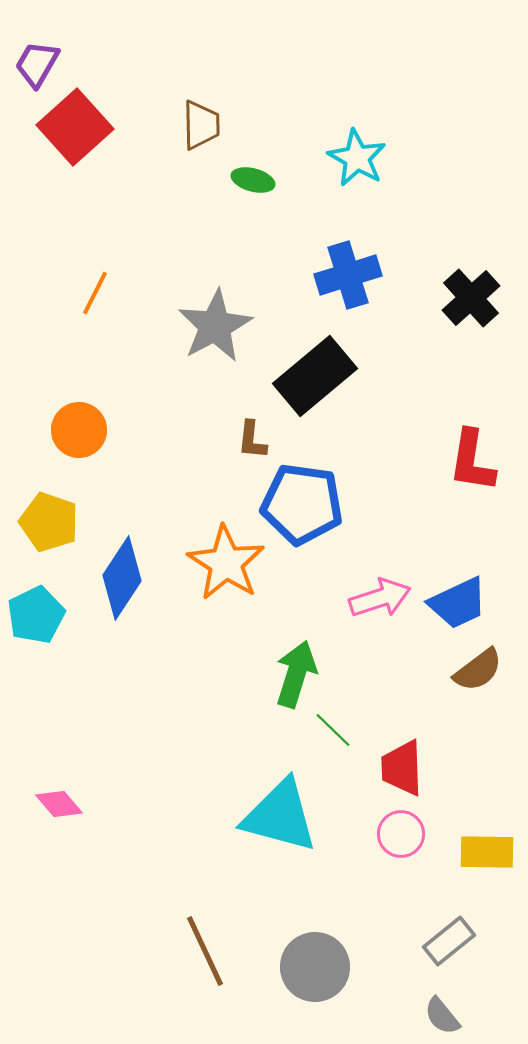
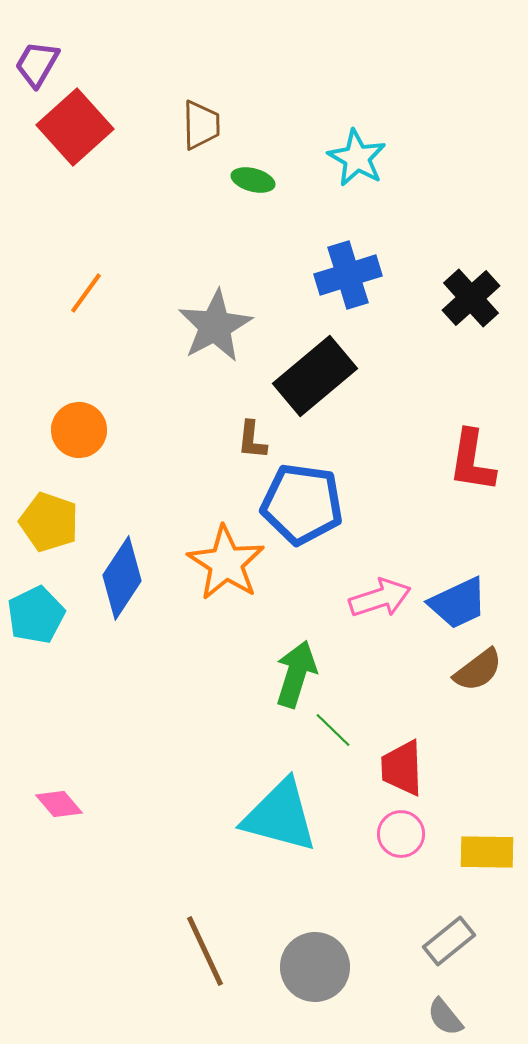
orange line: moved 9 px left; rotated 9 degrees clockwise
gray semicircle: moved 3 px right, 1 px down
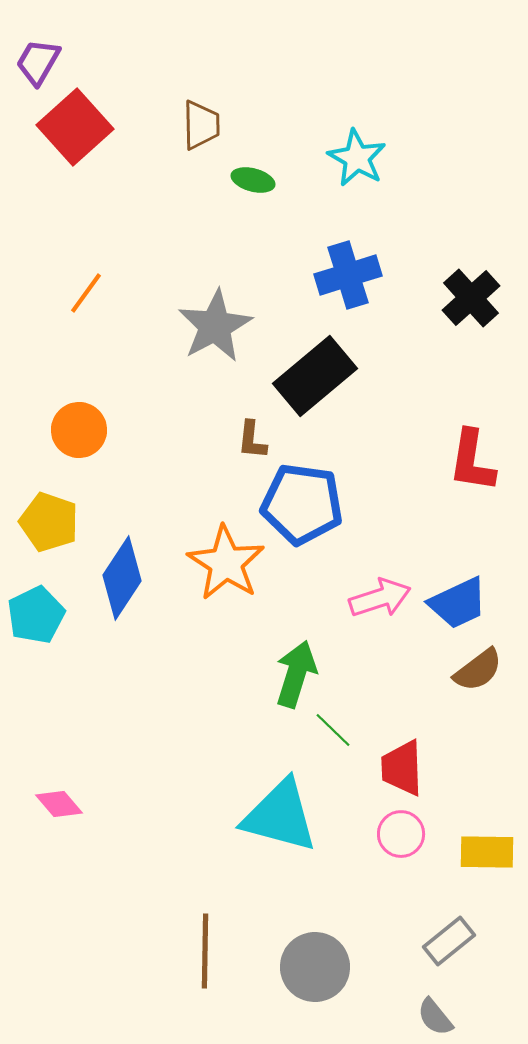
purple trapezoid: moved 1 px right, 2 px up
brown line: rotated 26 degrees clockwise
gray semicircle: moved 10 px left
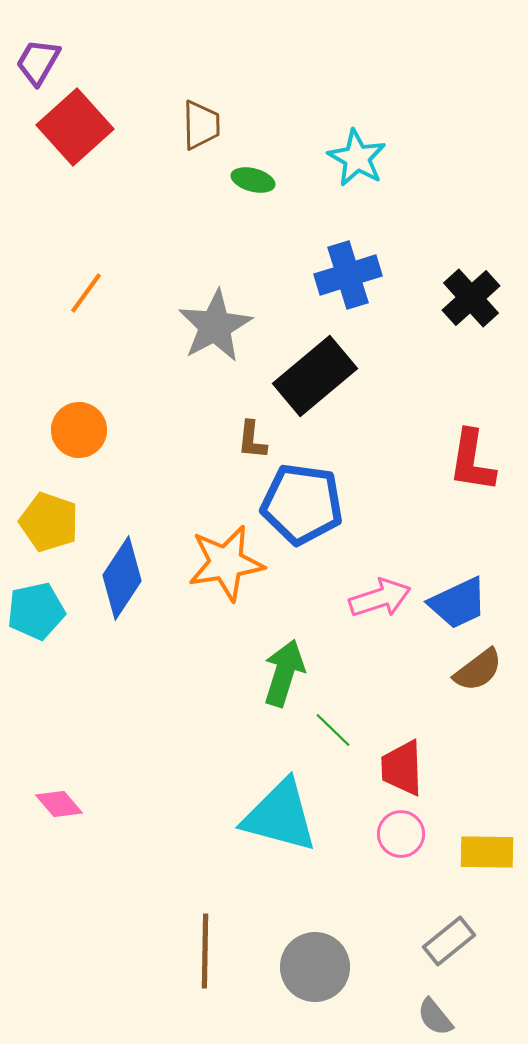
orange star: rotated 30 degrees clockwise
cyan pentagon: moved 4 px up; rotated 14 degrees clockwise
green arrow: moved 12 px left, 1 px up
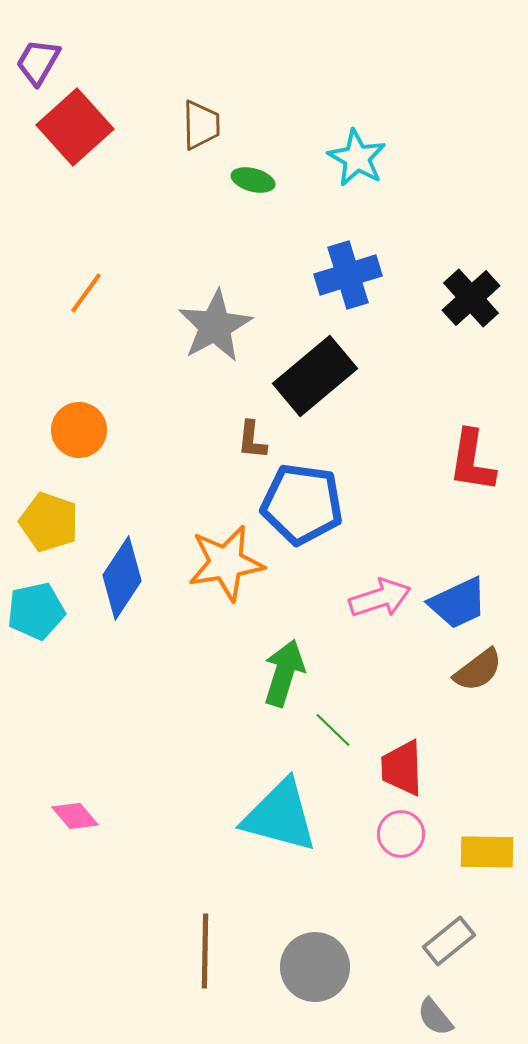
pink diamond: moved 16 px right, 12 px down
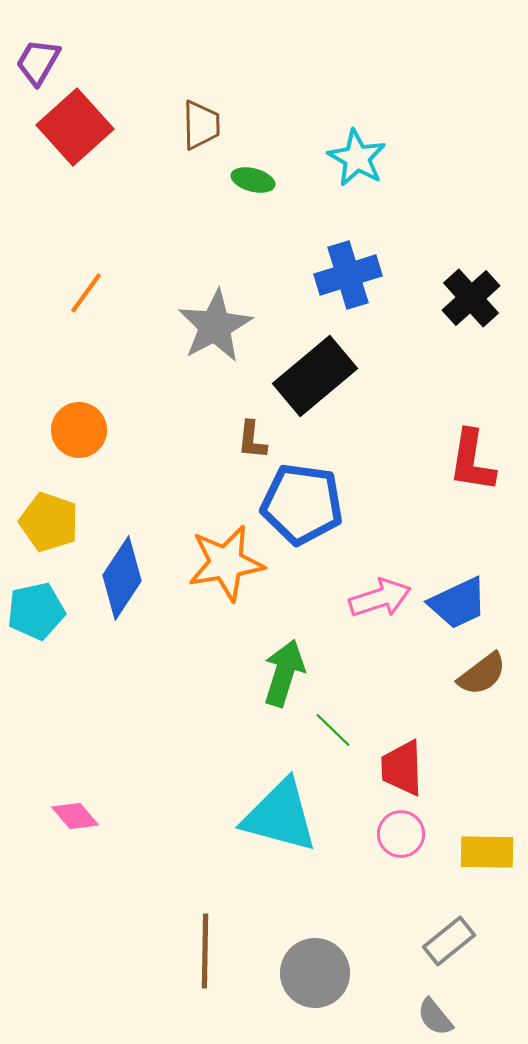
brown semicircle: moved 4 px right, 4 px down
gray circle: moved 6 px down
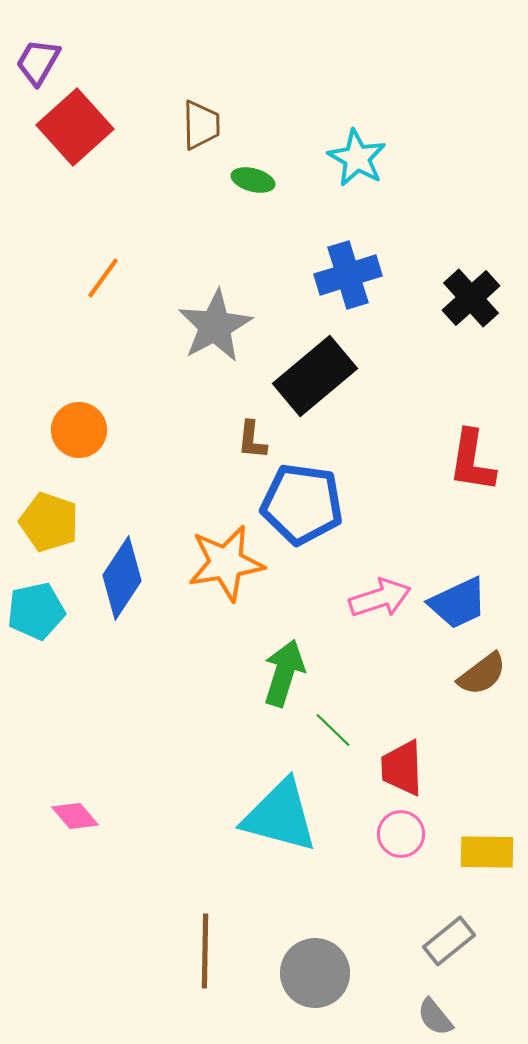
orange line: moved 17 px right, 15 px up
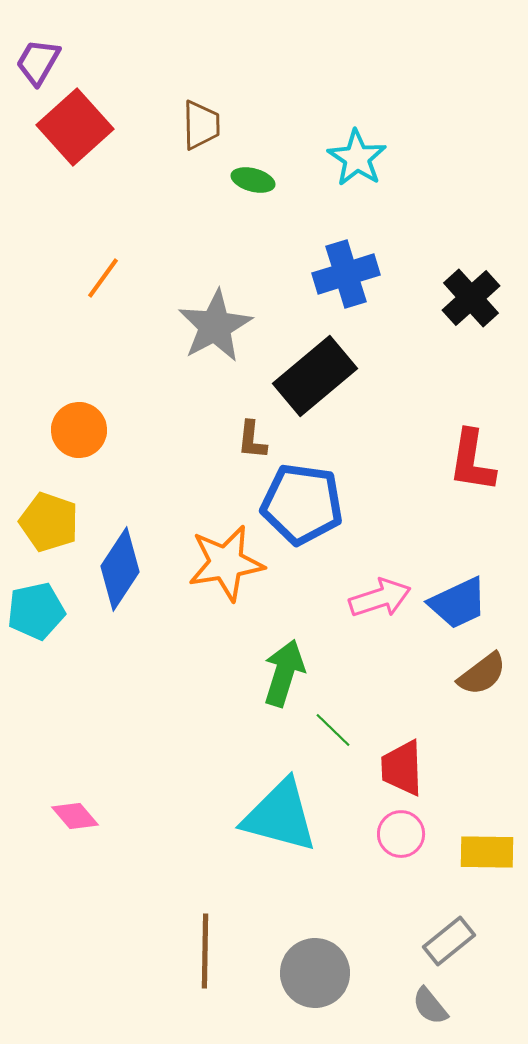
cyan star: rotated 4 degrees clockwise
blue cross: moved 2 px left, 1 px up
blue diamond: moved 2 px left, 9 px up
gray semicircle: moved 5 px left, 11 px up
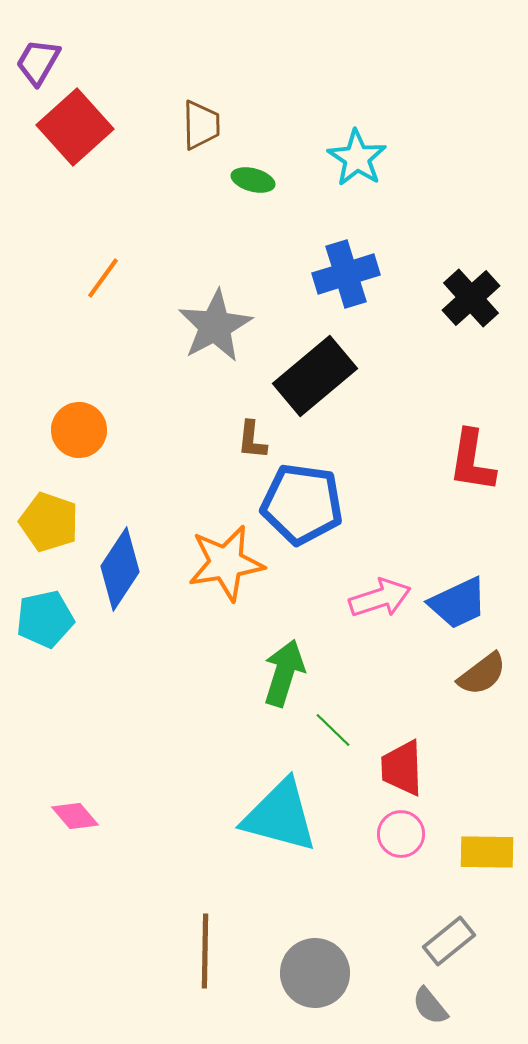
cyan pentagon: moved 9 px right, 8 px down
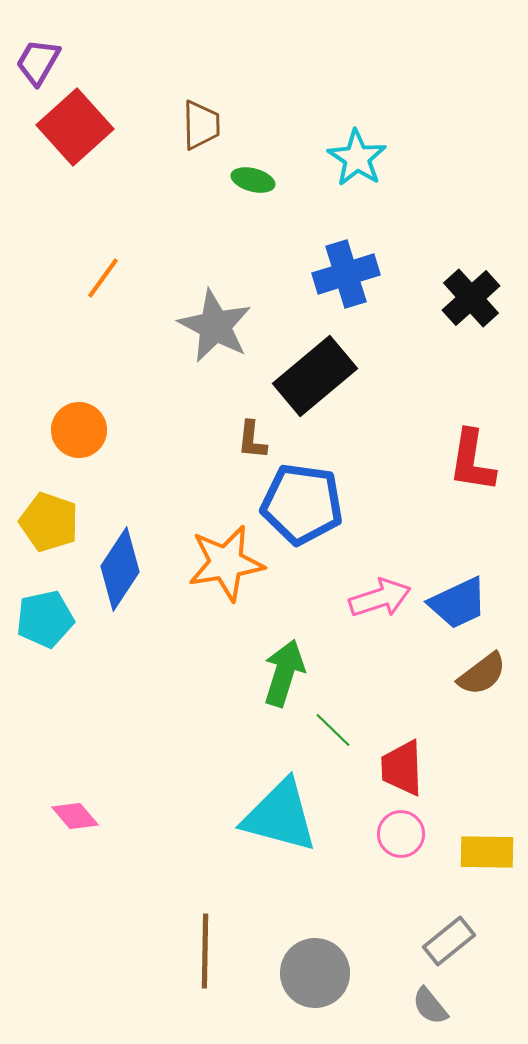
gray star: rotated 16 degrees counterclockwise
